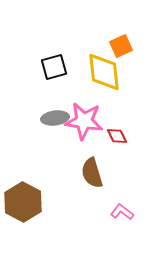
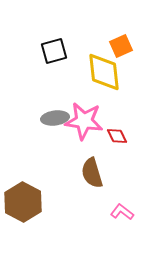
black square: moved 16 px up
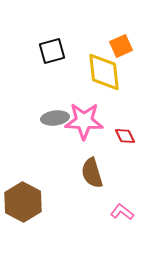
black square: moved 2 px left
pink star: rotated 6 degrees counterclockwise
red diamond: moved 8 px right
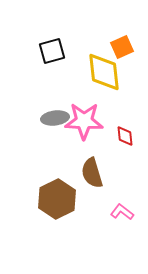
orange square: moved 1 px right, 1 px down
red diamond: rotated 20 degrees clockwise
brown hexagon: moved 34 px right, 3 px up; rotated 6 degrees clockwise
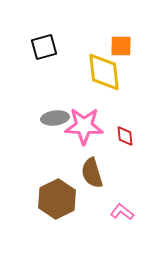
orange square: moved 1 px left, 1 px up; rotated 25 degrees clockwise
black square: moved 8 px left, 4 px up
pink star: moved 5 px down
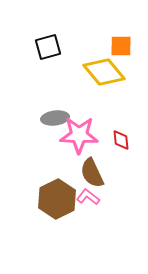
black square: moved 4 px right
yellow diamond: rotated 33 degrees counterclockwise
pink star: moved 5 px left, 9 px down
red diamond: moved 4 px left, 4 px down
brown semicircle: rotated 8 degrees counterclockwise
pink L-shape: moved 34 px left, 15 px up
